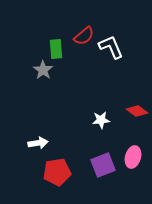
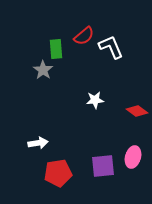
white star: moved 6 px left, 20 px up
purple square: moved 1 px down; rotated 15 degrees clockwise
red pentagon: moved 1 px right, 1 px down
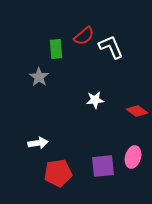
gray star: moved 4 px left, 7 px down
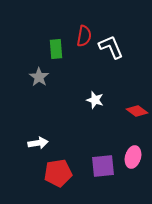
red semicircle: rotated 40 degrees counterclockwise
white star: rotated 24 degrees clockwise
